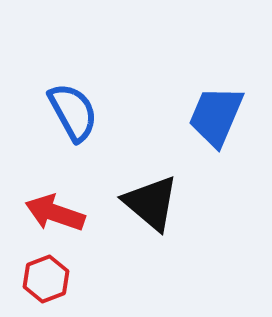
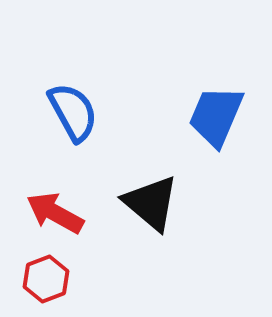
red arrow: rotated 10 degrees clockwise
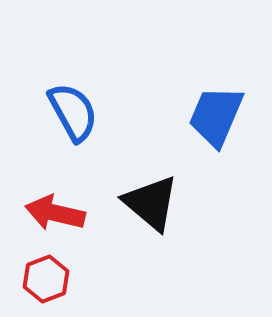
red arrow: rotated 16 degrees counterclockwise
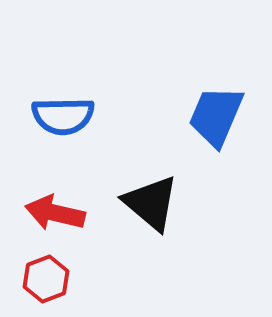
blue semicircle: moved 10 px left, 4 px down; rotated 118 degrees clockwise
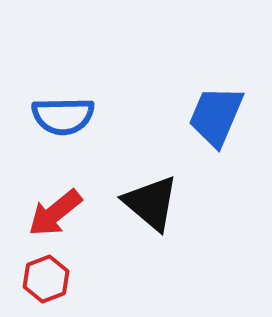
red arrow: rotated 52 degrees counterclockwise
